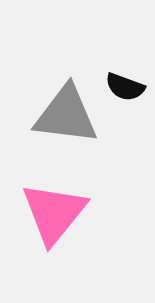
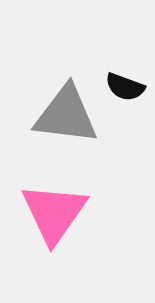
pink triangle: rotated 4 degrees counterclockwise
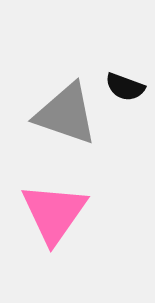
gray triangle: moved 1 px up; rotated 12 degrees clockwise
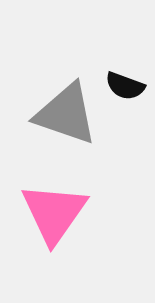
black semicircle: moved 1 px up
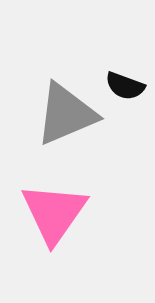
gray triangle: rotated 42 degrees counterclockwise
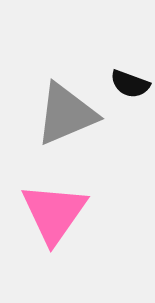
black semicircle: moved 5 px right, 2 px up
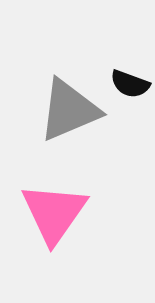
gray triangle: moved 3 px right, 4 px up
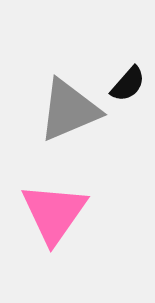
black semicircle: moved 2 px left; rotated 69 degrees counterclockwise
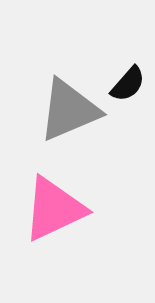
pink triangle: moved 4 px up; rotated 30 degrees clockwise
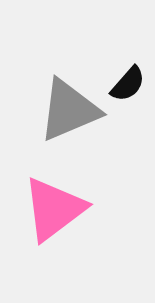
pink triangle: rotated 12 degrees counterclockwise
